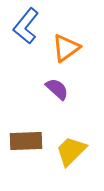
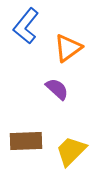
orange triangle: moved 2 px right
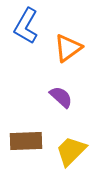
blue L-shape: rotated 9 degrees counterclockwise
purple semicircle: moved 4 px right, 8 px down
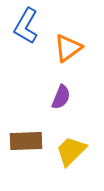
purple semicircle: rotated 70 degrees clockwise
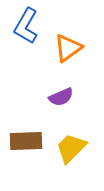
purple semicircle: rotated 45 degrees clockwise
yellow trapezoid: moved 3 px up
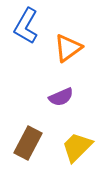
brown rectangle: moved 2 px right, 2 px down; rotated 60 degrees counterclockwise
yellow trapezoid: moved 6 px right, 1 px up
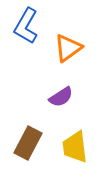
purple semicircle: rotated 10 degrees counterclockwise
yellow trapezoid: moved 2 px left; rotated 52 degrees counterclockwise
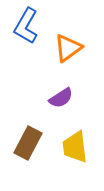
purple semicircle: moved 1 px down
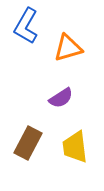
orange triangle: rotated 20 degrees clockwise
